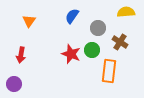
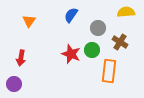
blue semicircle: moved 1 px left, 1 px up
red arrow: moved 3 px down
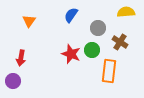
purple circle: moved 1 px left, 3 px up
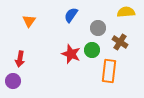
red arrow: moved 1 px left, 1 px down
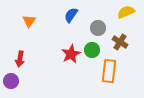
yellow semicircle: rotated 18 degrees counterclockwise
red star: rotated 24 degrees clockwise
purple circle: moved 2 px left
